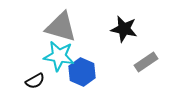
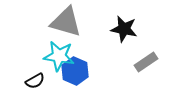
gray triangle: moved 5 px right, 5 px up
blue hexagon: moved 7 px left, 1 px up
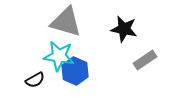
gray rectangle: moved 1 px left, 2 px up
black semicircle: moved 1 px up
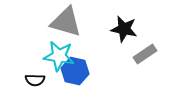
gray rectangle: moved 6 px up
blue hexagon: rotated 12 degrees counterclockwise
black semicircle: rotated 30 degrees clockwise
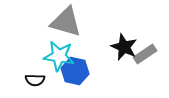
black star: moved 18 px down; rotated 12 degrees clockwise
